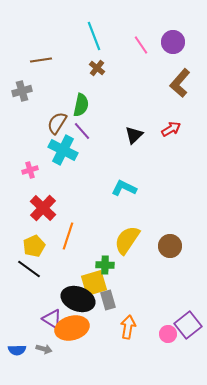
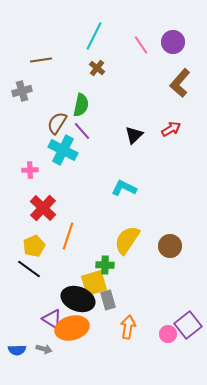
cyan line: rotated 48 degrees clockwise
pink cross: rotated 14 degrees clockwise
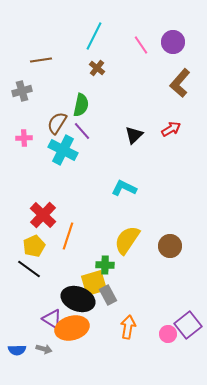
pink cross: moved 6 px left, 32 px up
red cross: moved 7 px down
gray rectangle: moved 5 px up; rotated 12 degrees counterclockwise
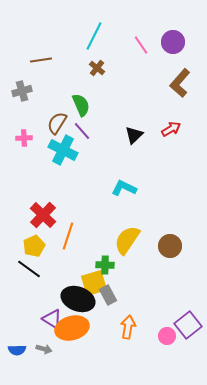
green semicircle: rotated 35 degrees counterclockwise
pink circle: moved 1 px left, 2 px down
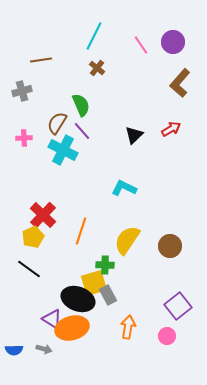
orange line: moved 13 px right, 5 px up
yellow pentagon: moved 1 px left, 9 px up
purple square: moved 10 px left, 19 px up
blue semicircle: moved 3 px left
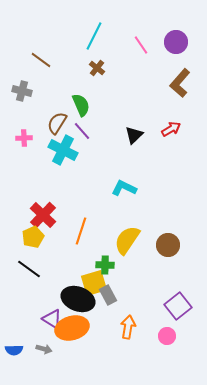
purple circle: moved 3 px right
brown line: rotated 45 degrees clockwise
gray cross: rotated 30 degrees clockwise
brown circle: moved 2 px left, 1 px up
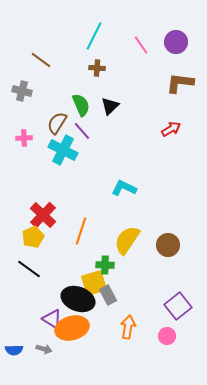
brown cross: rotated 35 degrees counterclockwise
brown L-shape: rotated 56 degrees clockwise
black triangle: moved 24 px left, 29 px up
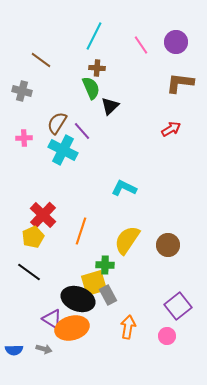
green semicircle: moved 10 px right, 17 px up
black line: moved 3 px down
